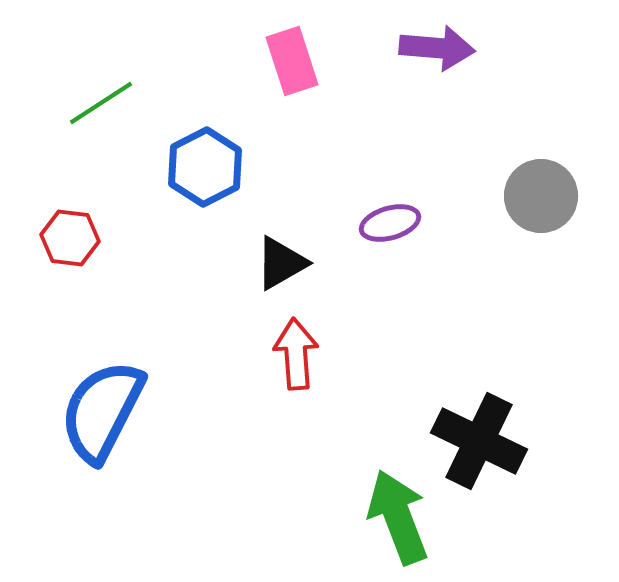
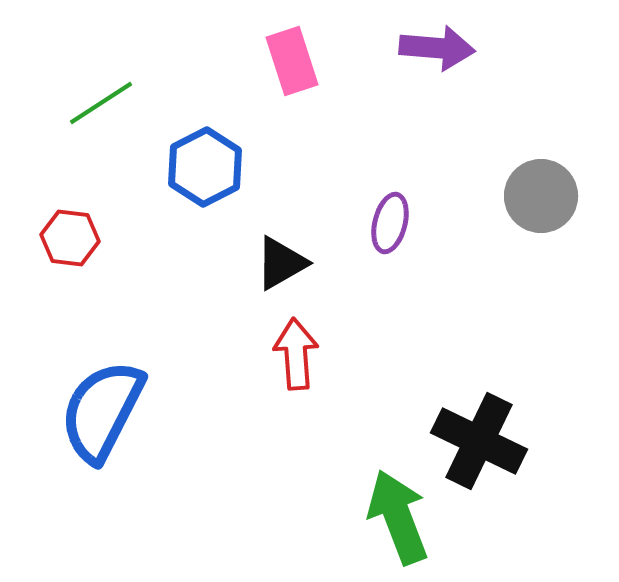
purple ellipse: rotated 60 degrees counterclockwise
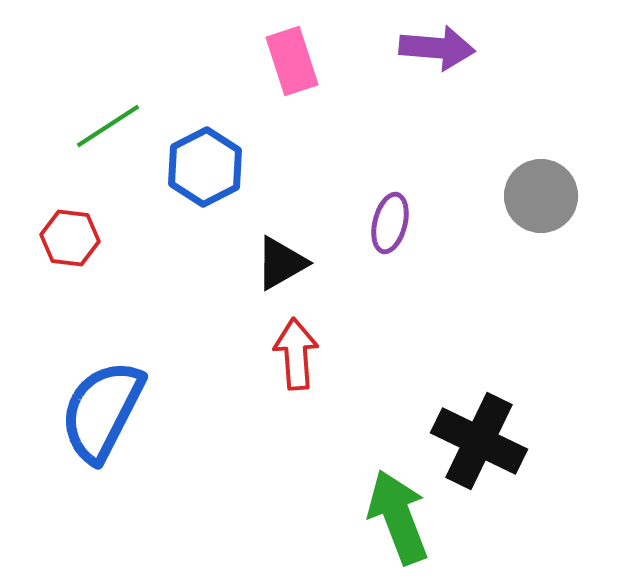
green line: moved 7 px right, 23 px down
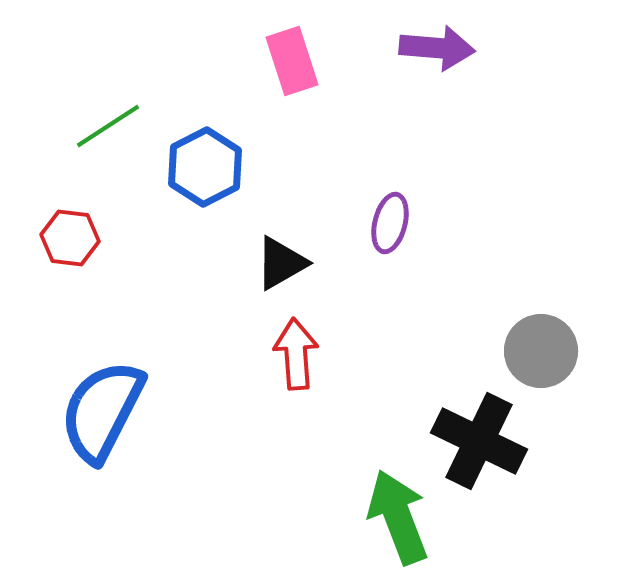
gray circle: moved 155 px down
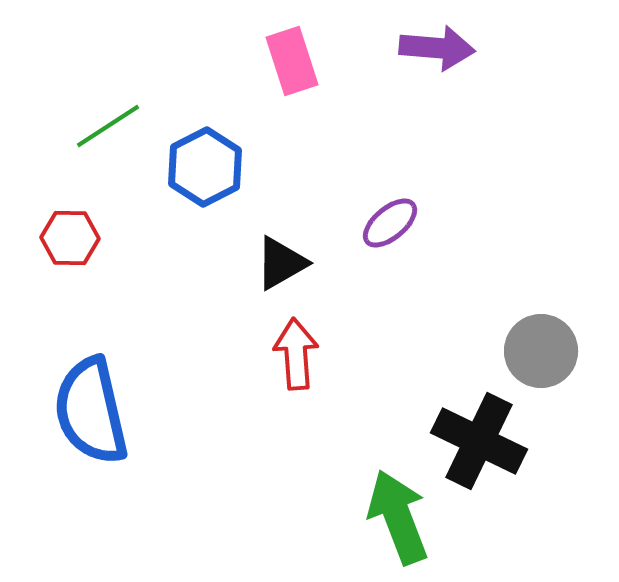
purple ellipse: rotated 36 degrees clockwise
red hexagon: rotated 6 degrees counterclockwise
blue semicircle: moved 11 px left; rotated 40 degrees counterclockwise
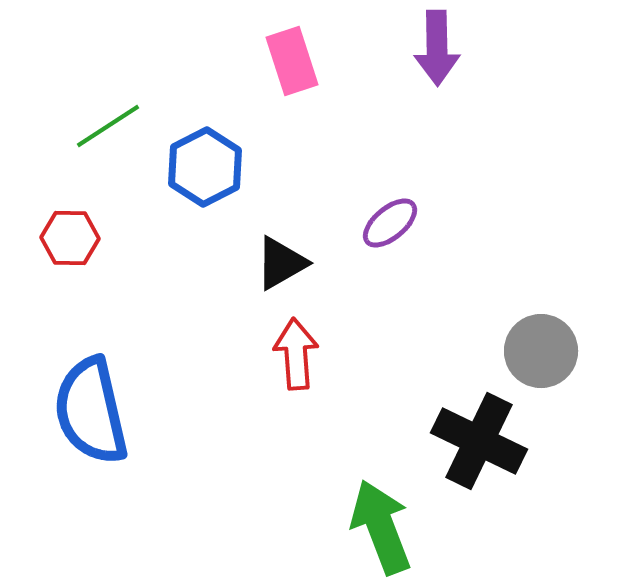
purple arrow: rotated 84 degrees clockwise
green arrow: moved 17 px left, 10 px down
